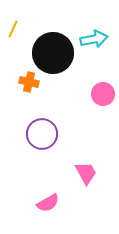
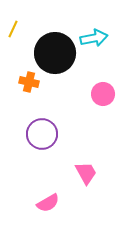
cyan arrow: moved 1 px up
black circle: moved 2 px right
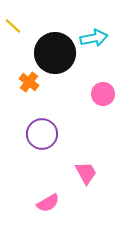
yellow line: moved 3 px up; rotated 72 degrees counterclockwise
orange cross: rotated 24 degrees clockwise
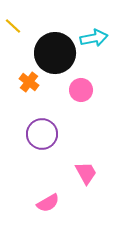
pink circle: moved 22 px left, 4 px up
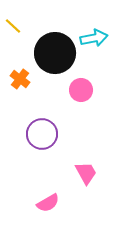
orange cross: moved 9 px left, 3 px up
